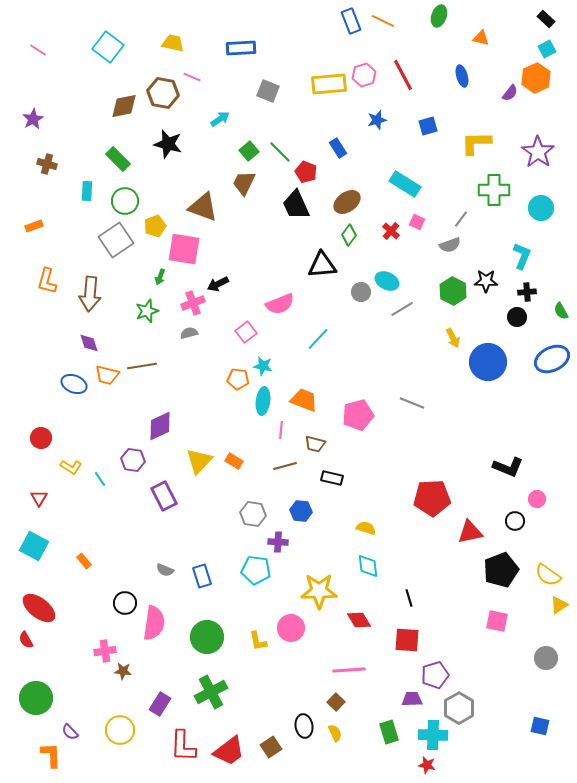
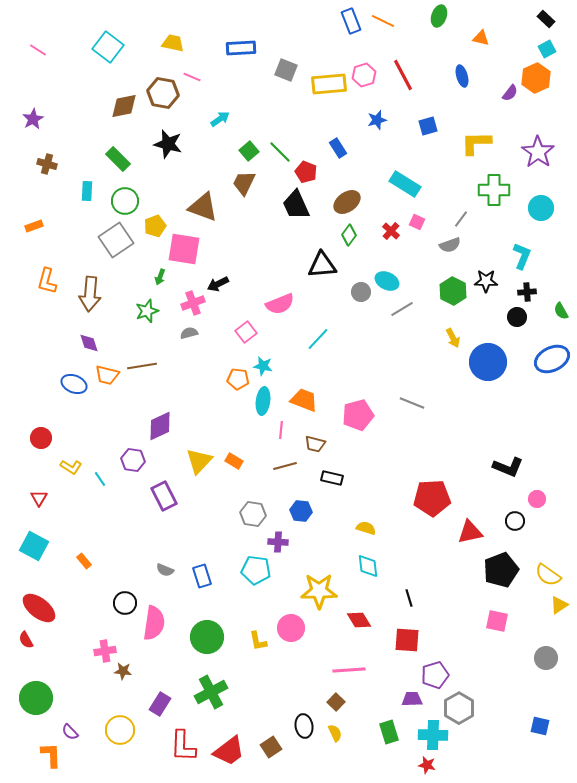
gray square at (268, 91): moved 18 px right, 21 px up
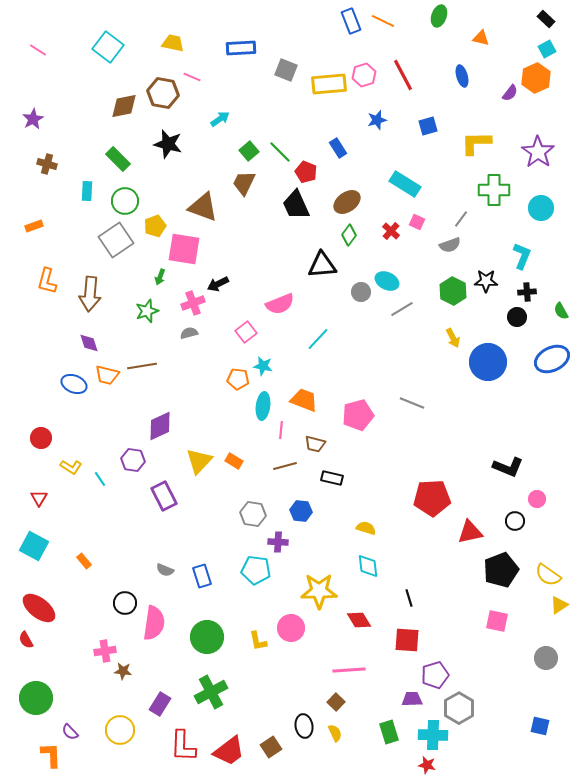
cyan ellipse at (263, 401): moved 5 px down
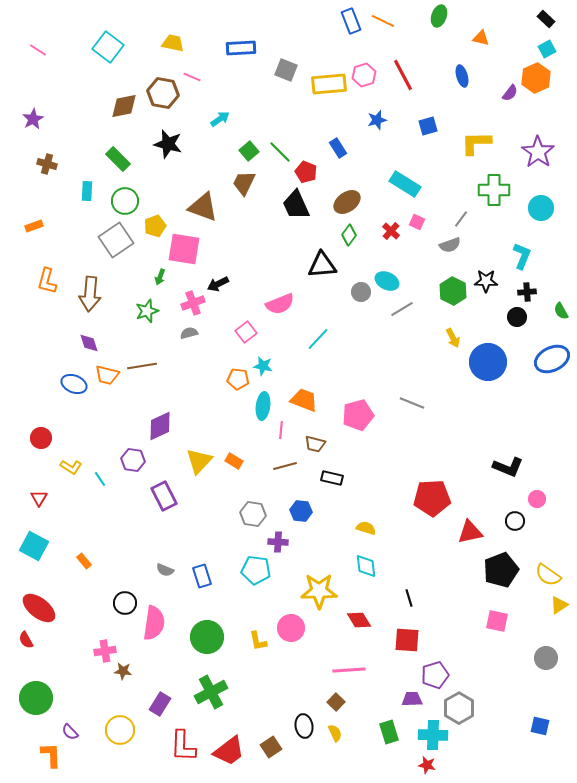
cyan diamond at (368, 566): moved 2 px left
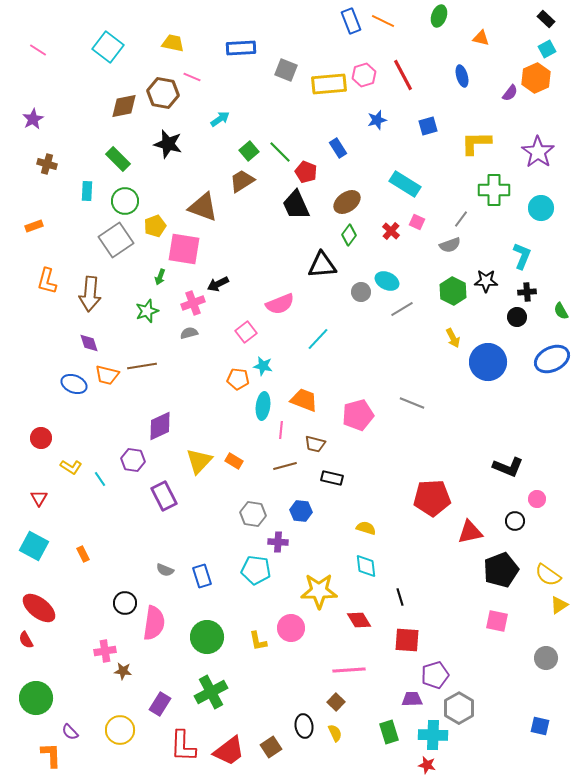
brown trapezoid at (244, 183): moved 2 px left, 2 px up; rotated 32 degrees clockwise
orange rectangle at (84, 561): moved 1 px left, 7 px up; rotated 14 degrees clockwise
black line at (409, 598): moved 9 px left, 1 px up
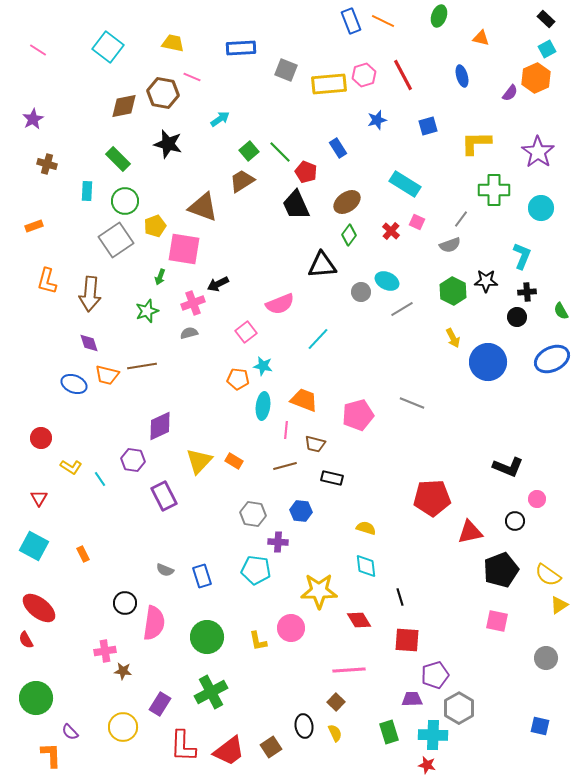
pink line at (281, 430): moved 5 px right
yellow circle at (120, 730): moved 3 px right, 3 px up
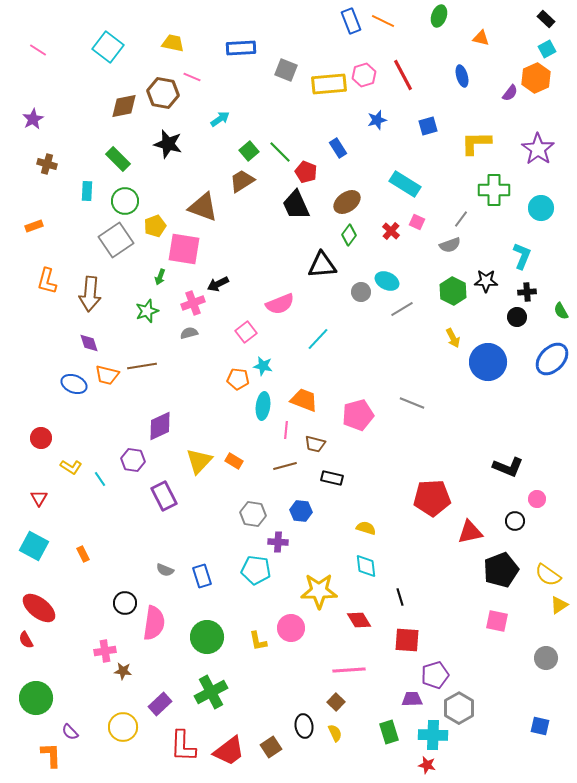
purple star at (538, 152): moved 3 px up
blue ellipse at (552, 359): rotated 20 degrees counterclockwise
purple rectangle at (160, 704): rotated 15 degrees clockwise
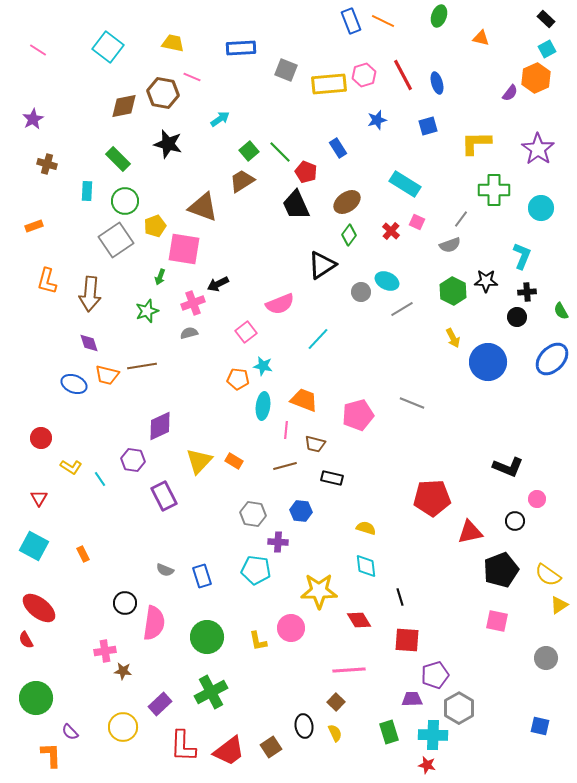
blue ellipse at (462, 76): moved 25 px left, 7 px down
black triangle at (322, 265): rotated 28 degrees counterclockwise
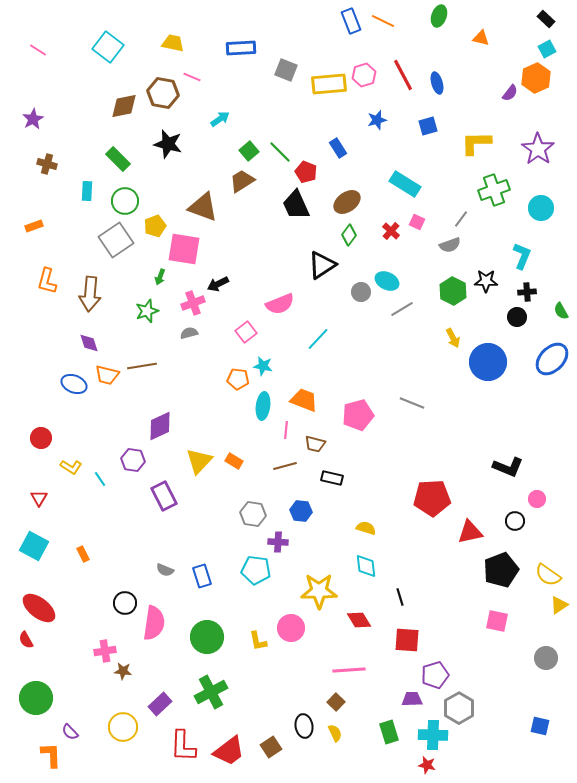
green cross at (494, 190): rotated 20 degrees counterclockwise
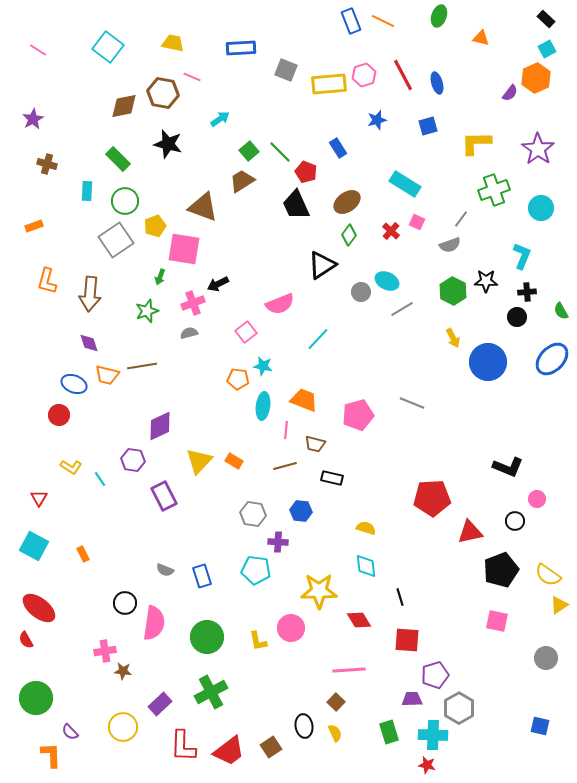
red circle at (41, 438): moved 18 px right, 23 px up
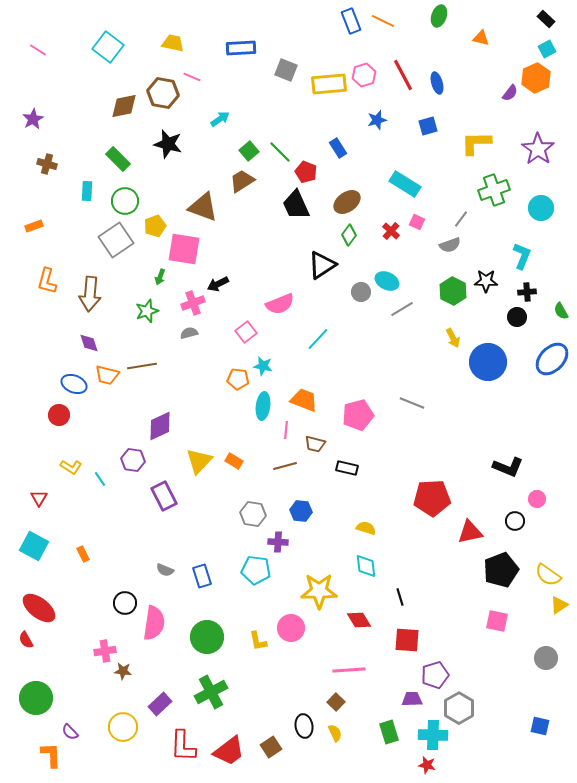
black rectangle at (332, 478): moved 15 px right, 10 px up
